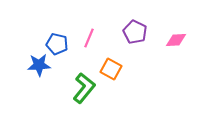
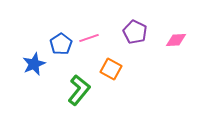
pink line: rotated 48 degrees clockwise
blue pentagon: moved 4 px right; rotated 25 degrees clockwise
blue star: moved 5 px left, 1 px up; rotated 20 degrees counterclockwise
green L-shape: moved 5 px left, 2 px down
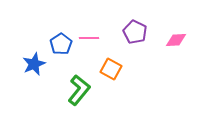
pink line: rotated 18 degrees clockwise
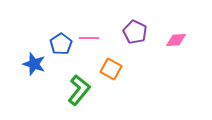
blue star: rotated 30 degrees counterclockwise
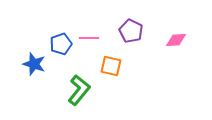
purple pentagon: moved 4 px left, 1 px up
blue pentagon: rotated 15 degrees clockwise
orange square: moved 3 px up; rotated 15 degrees counterclockwise
